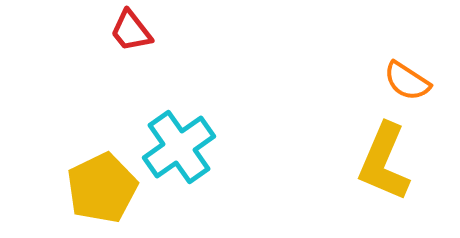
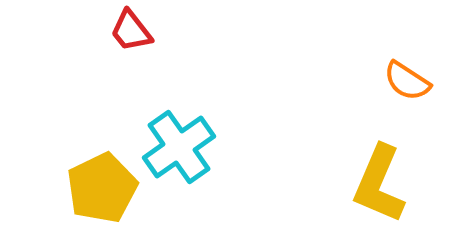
yellow L-shape: moved 5 px left, 22 px down
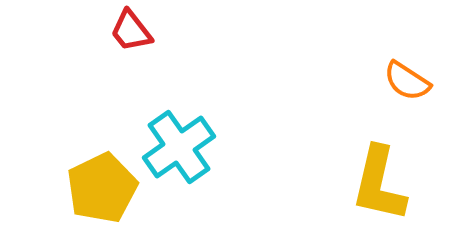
yellow L-shape: rotated 10 degrees counterclockwise
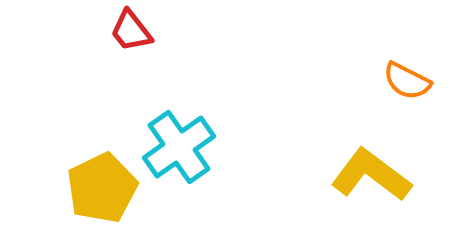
orange semicircle: rotated 6 degrees counterclockwise
yellow L-shape: moved 8 px left, 9 px up; rotated 114 degrees clockwise
